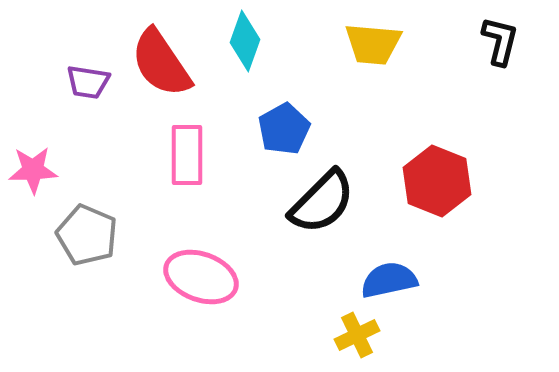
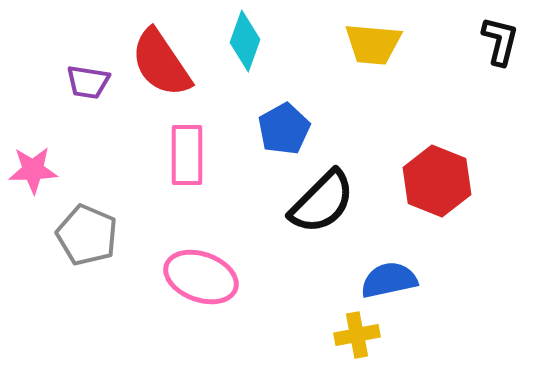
yellow cross: rotated 15 degrees clockwise
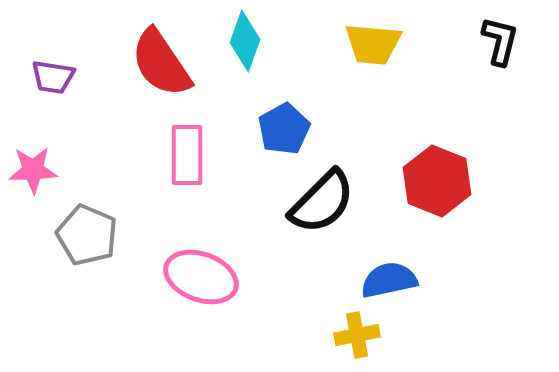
purple trapezoid: moved 35 px left, 5 px up
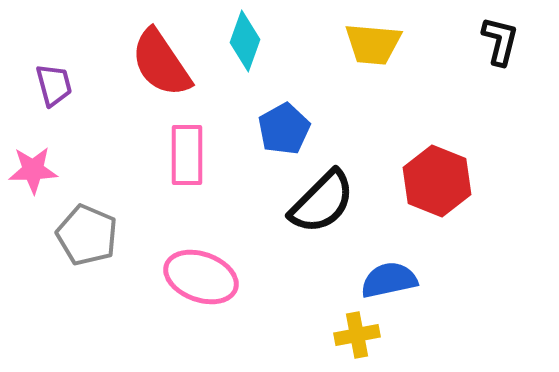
purple trapezoid: moved 1 px right, 8 px down; rotated 114 degrees counterclockwise
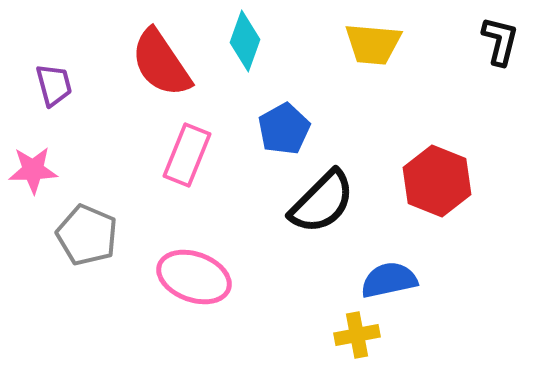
pink rectangle: rotated 22 degrees clockwise
pink ellipse: moved 7 px left
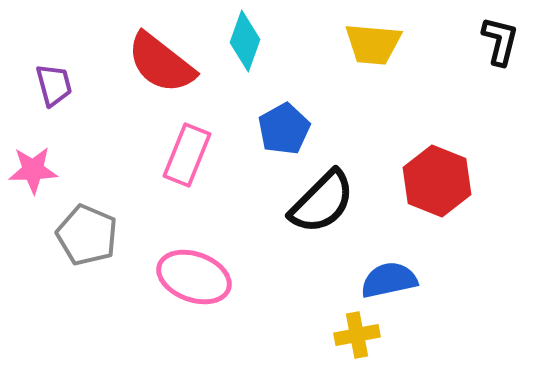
red semicircle: rotated 18 degrees counterclockwise
